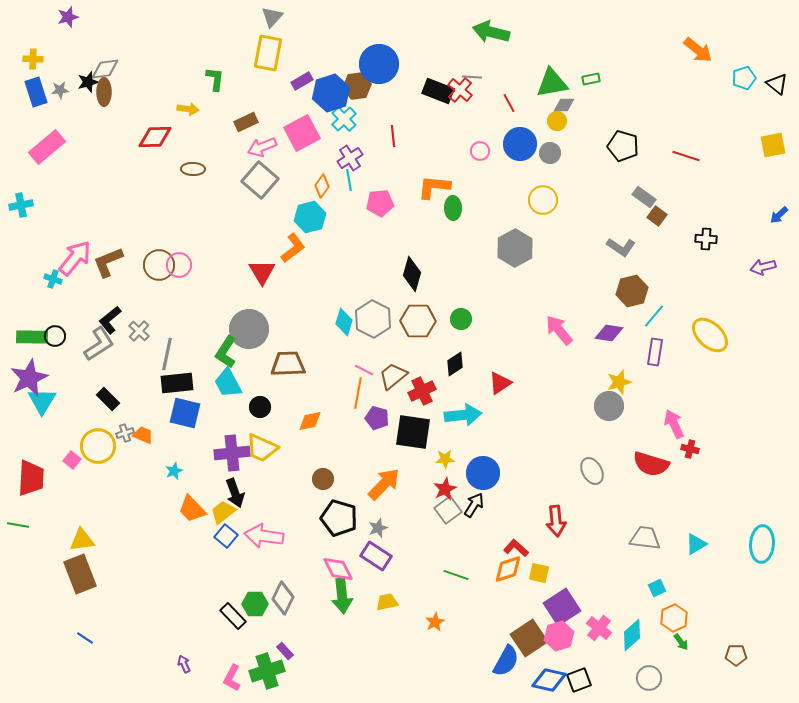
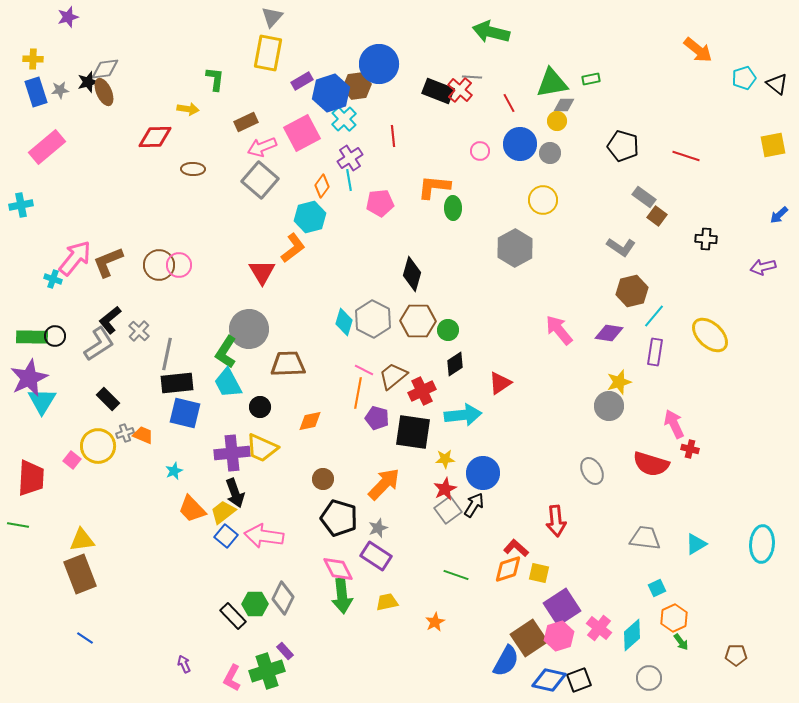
brown ellipse at (104, 92): rotated 24 degrees counterclockwise
green circle at (461, 319): moved 13 px left, 11 px down
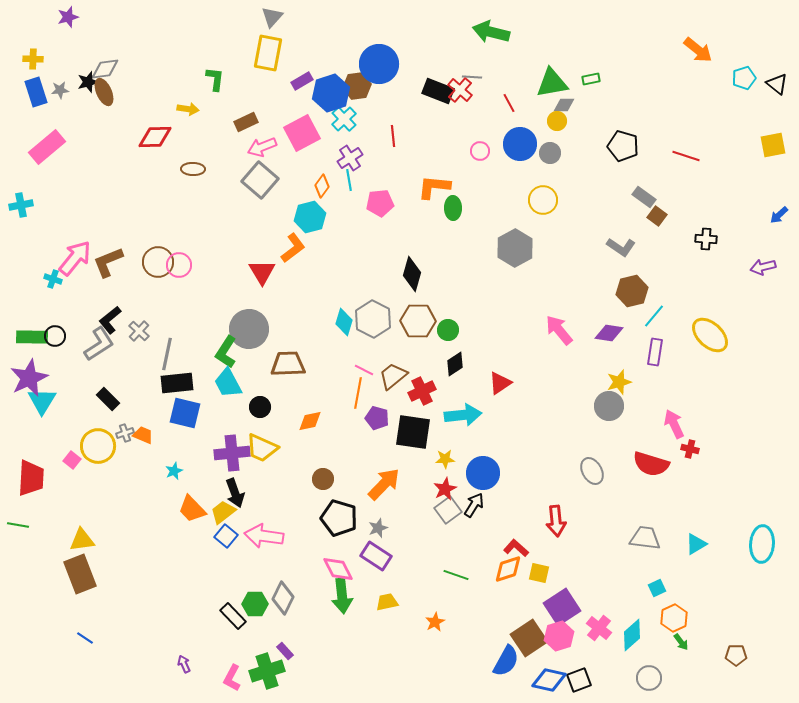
brown circle at (159, 265): moved 1 px left, 3 px up
